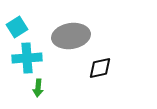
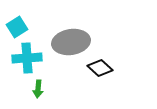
gray ellipse: moved 6 px down
black diamond: rotated 55 degrees clockwise
green arrow: moved 1 px down
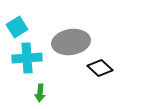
green arrow: moved 2 px right, 4 px down
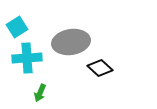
green arrow: rotated 18 degrees clockwise
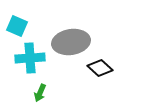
cyan square: moved 1 px up; rotated 35 degrees counterclockwise
cyan cross: moved 3 px right
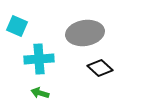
gray ellipse: moved 14 px right, 9 px up
cyan cross: moved 9 px right, 1 px down
green arrow: rotated 84 degrees clockwise
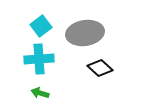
cyan square: moved 24 px right; rotated 30 degrees clockwise
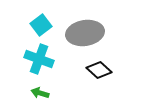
cyan square: moved 1 px up
cyan cross: rotated 24 degrees clockwise
black diamond: moved 1 px left, 2 px down
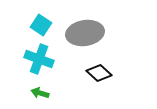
cyan square: rotated 20 degrees counterclockwise
black diamond: moved 3 px down
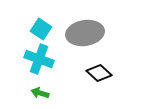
cyan square: moved 4 px down
